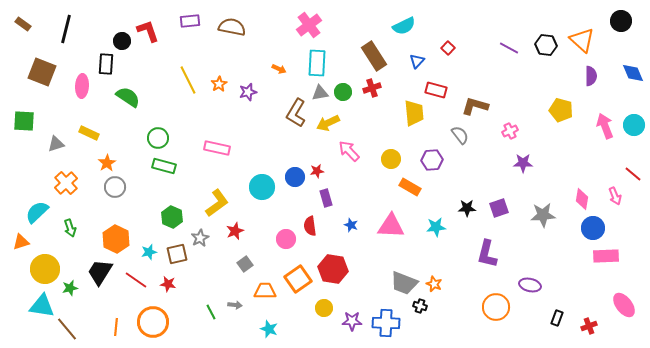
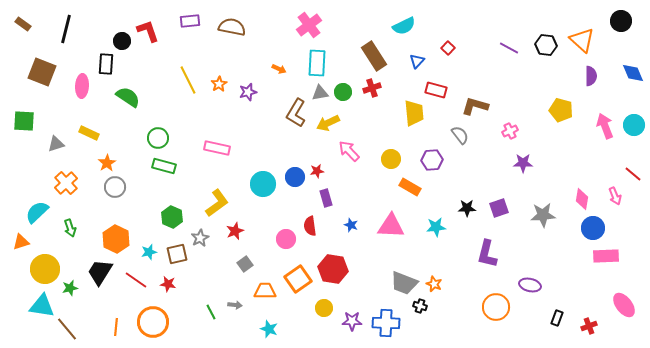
cyan circle at (262, 187): moved 1 px right, 3 px up
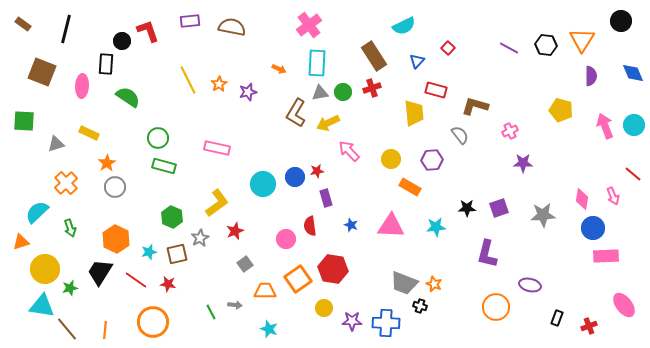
orange triangle at (582, 40): rotated 20 degrees clockwise
pink arrow at (615, 196): moved 2 px left
orange line at (116, 327): moved 11 px left, 3 px down
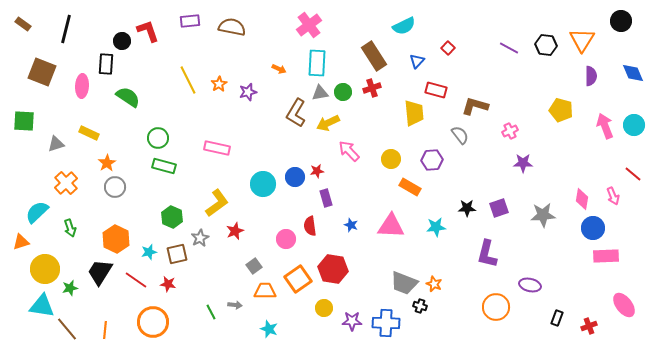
gray square at (245, 264): moved 9 px right, 2 px down
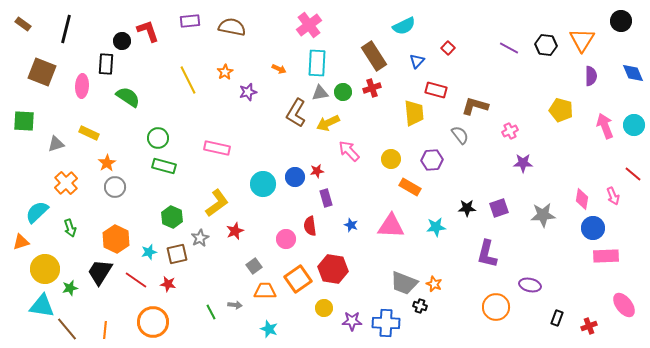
orange star at (219, 84): moved 6 px right, 12 px up
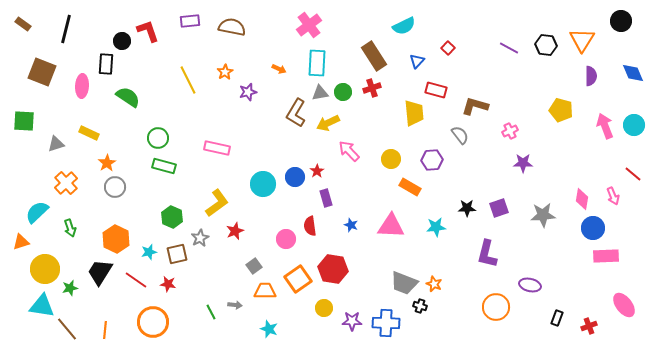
red star at (317, 171): rotated 24 degrees counterclockwise
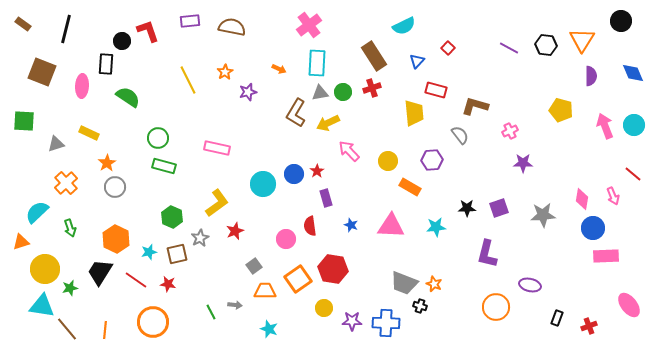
yellow circle at (391, 159): moved 3 px left, 2 px down
blue circle at (295, 177): moved 1 px left, 3 px up
pink ellipse at (624, 305): moved 5 px right
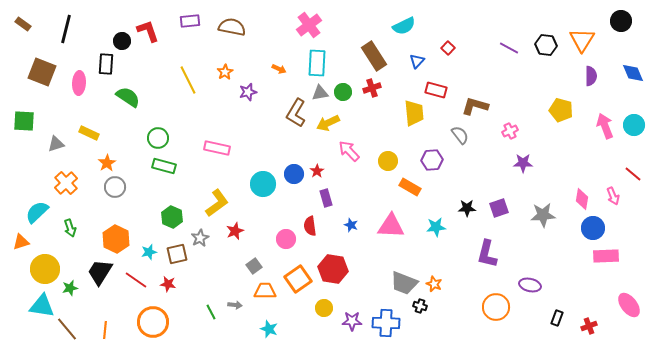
pink ellipse at (82, 86): moved 3 px left, 3 px up
